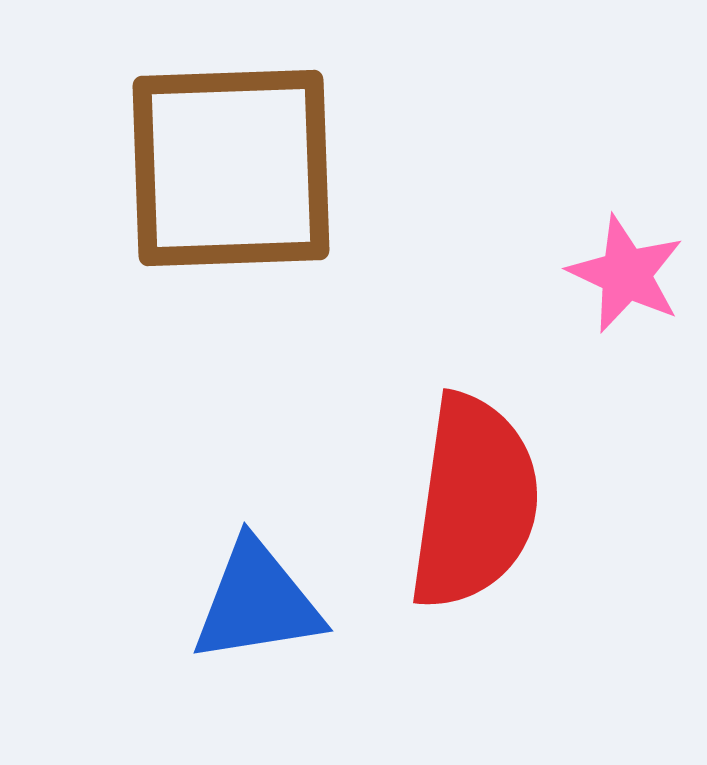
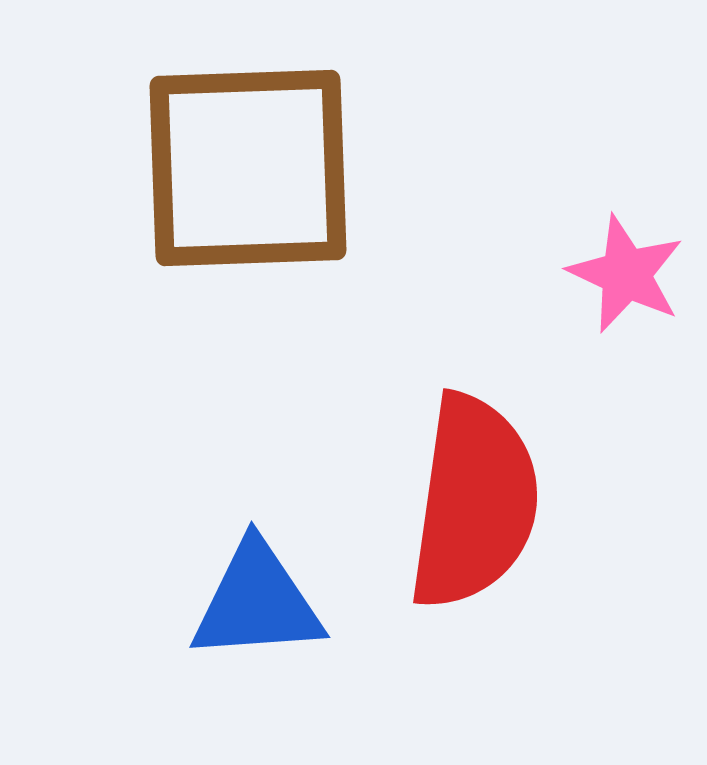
brown square: moved 17 px right
blue triangle: rotated 5 degrees clockwise
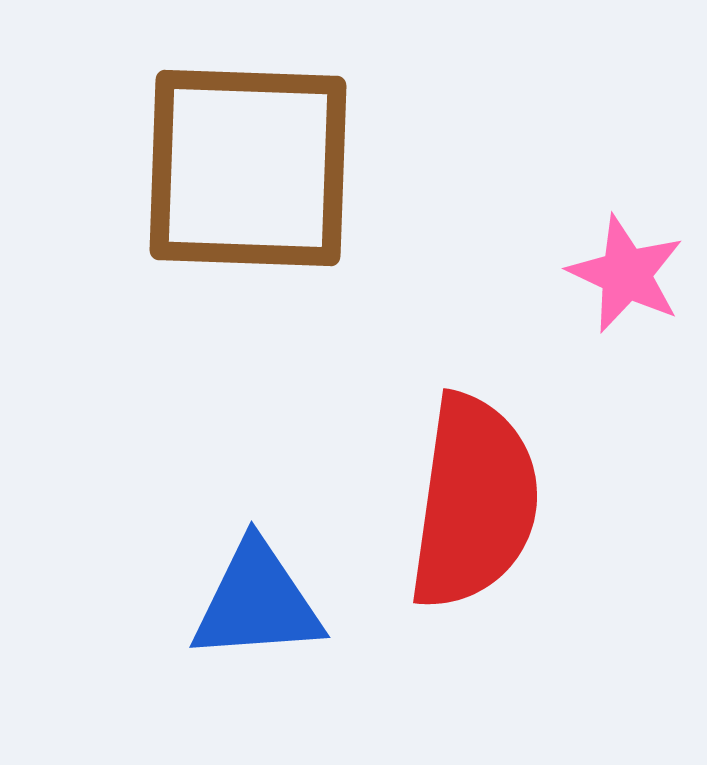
brown square: rotated 4 degrees clockwise
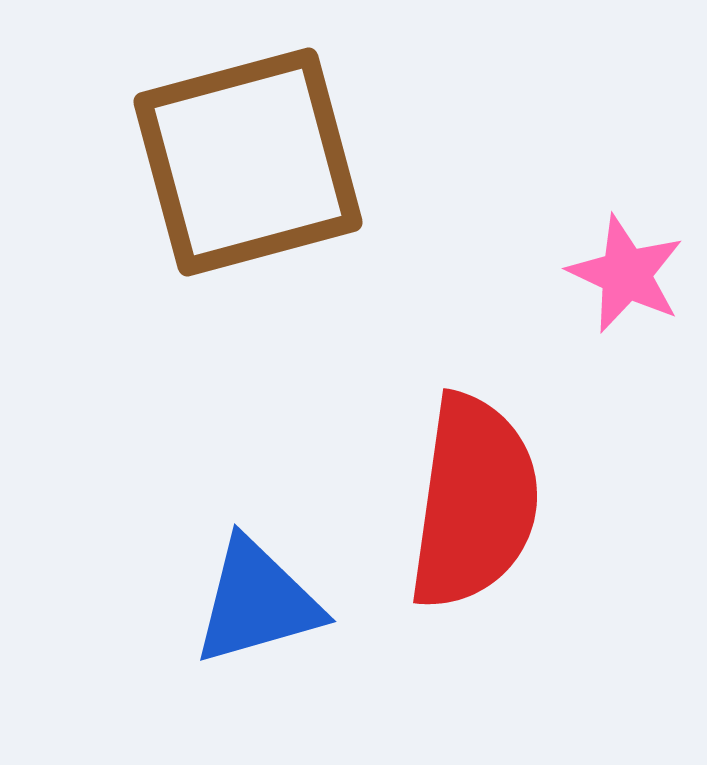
brown square: moved 6 px up; rotated 17 degrees counterclockwise
blue triangle: rotated 12 degrees counterclockwise
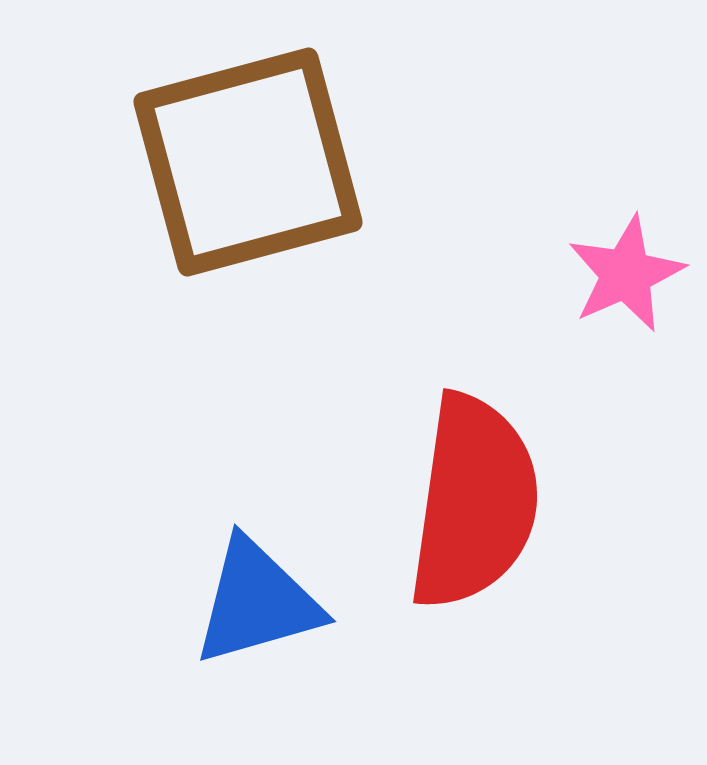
pink star: rotated 23 degrees clockwise
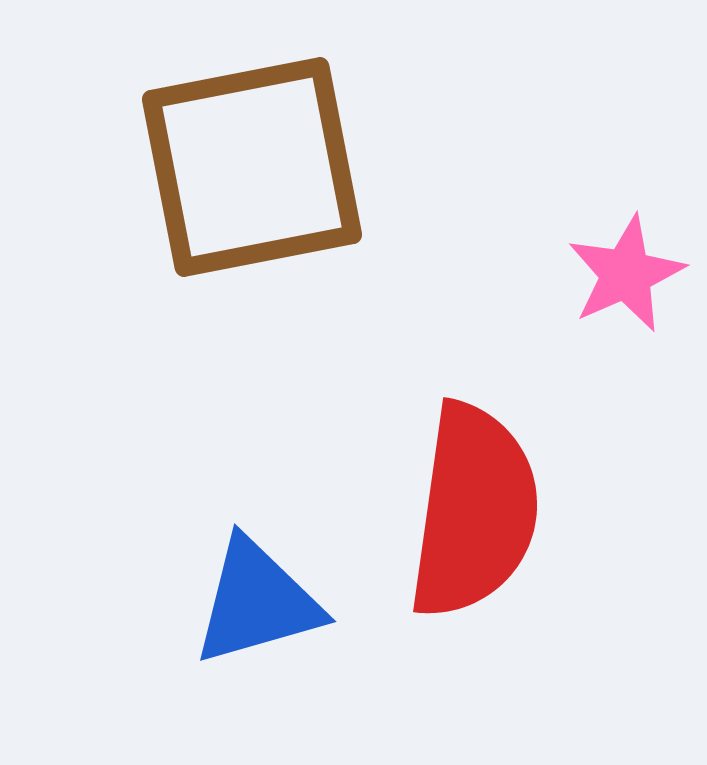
brown square: moved 4 px right, 5 px down; rotated 4 degrees clockwise
red semicircle: moved 9 px down
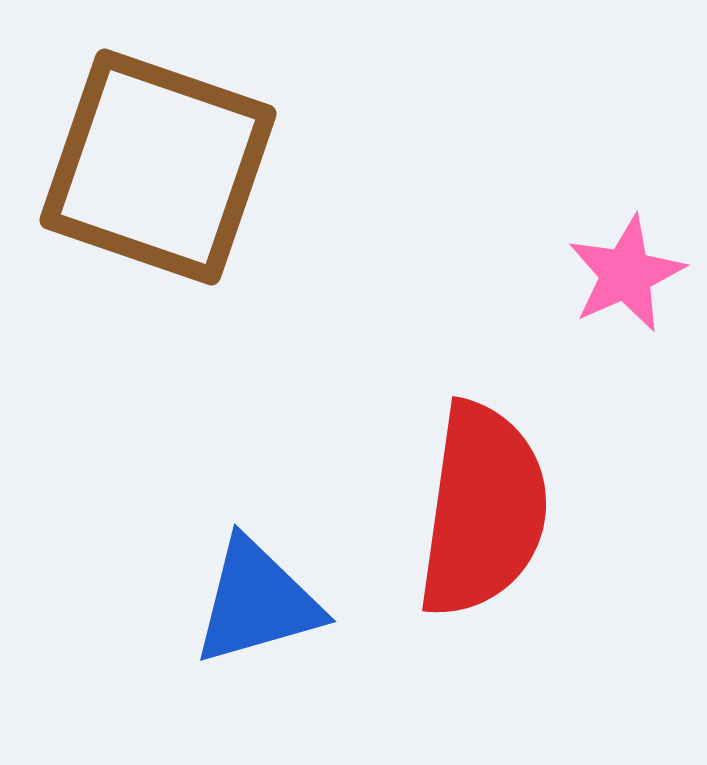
brown square: moved 94 px left; rotated 30 degrees clockwise
red semicircle: moved 9 px right, 1 px up
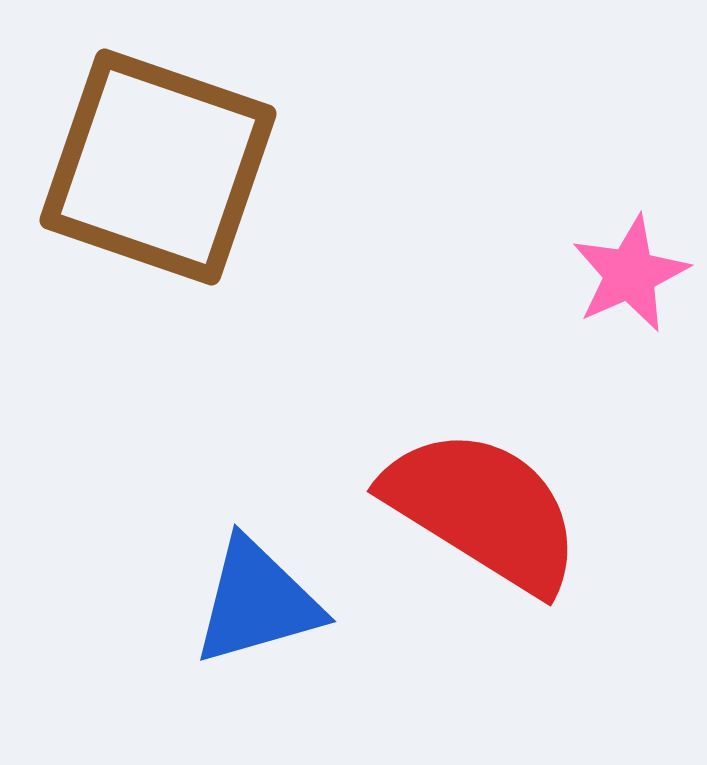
pink star: moved 4 px right
red semicircle: rotated 66 degrees counterclockwise
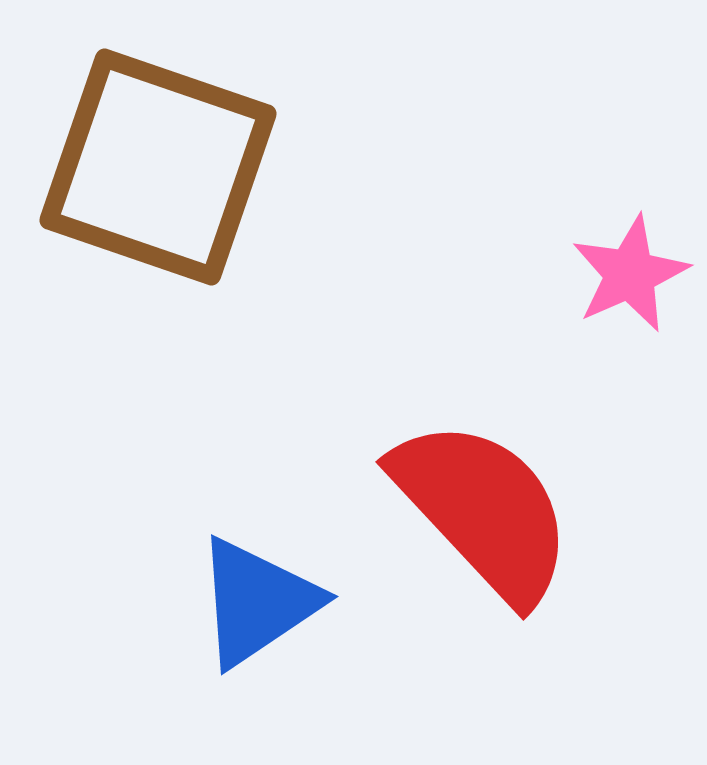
red semicircle: rotated 15 degrees clockwise
blue triangle: rotated 18 degrees counterclockwise
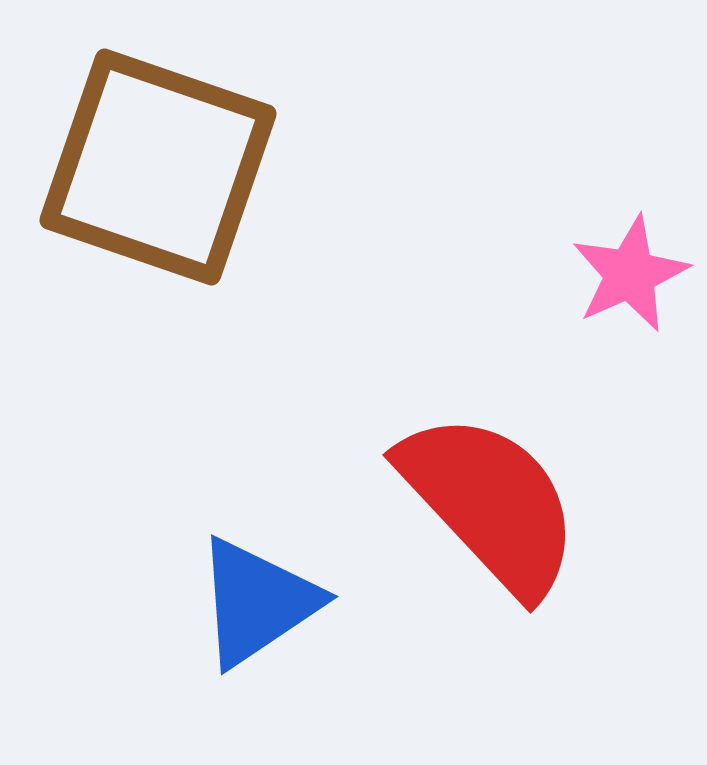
red semicircle: moved 7 px right, 7 px up
